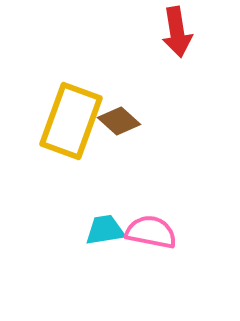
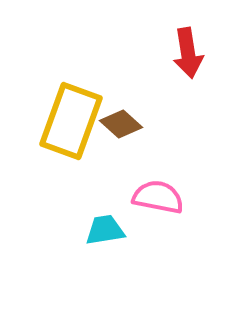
red arrow: moved 11 px right, 21 px down
brown diamond: moved 2 px right, 3 px down
pink semicircle: moved 7 px right, 35 px up
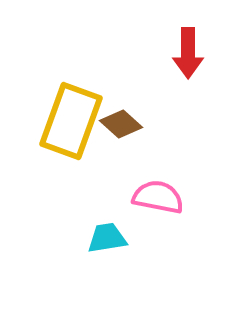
red arrow: rotated 9 degrees clockwise
cyan trapezoid: moved 2 px right, 8 px down
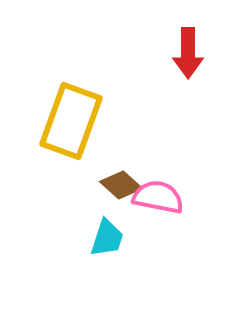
brown diamond: moved 61 px down
cyan trapezoid: rotated 117 degrees clockwise
